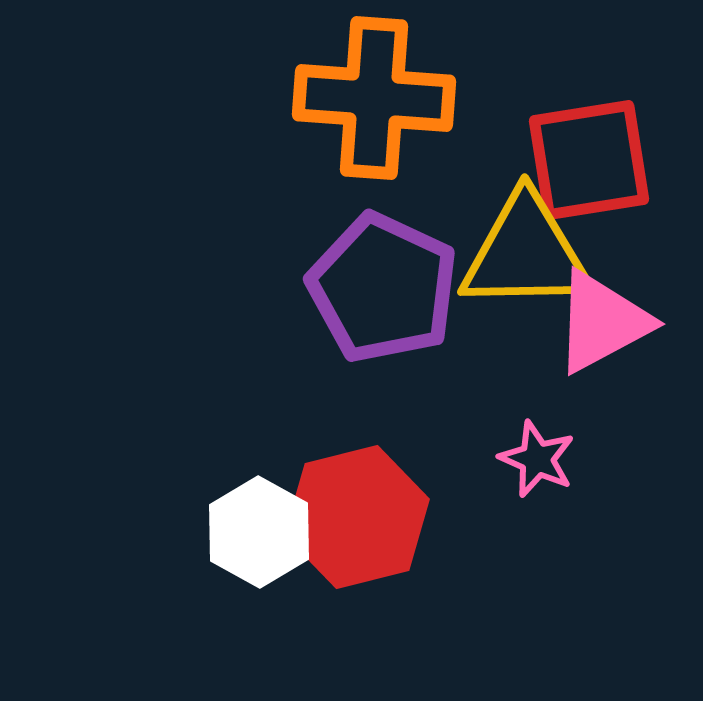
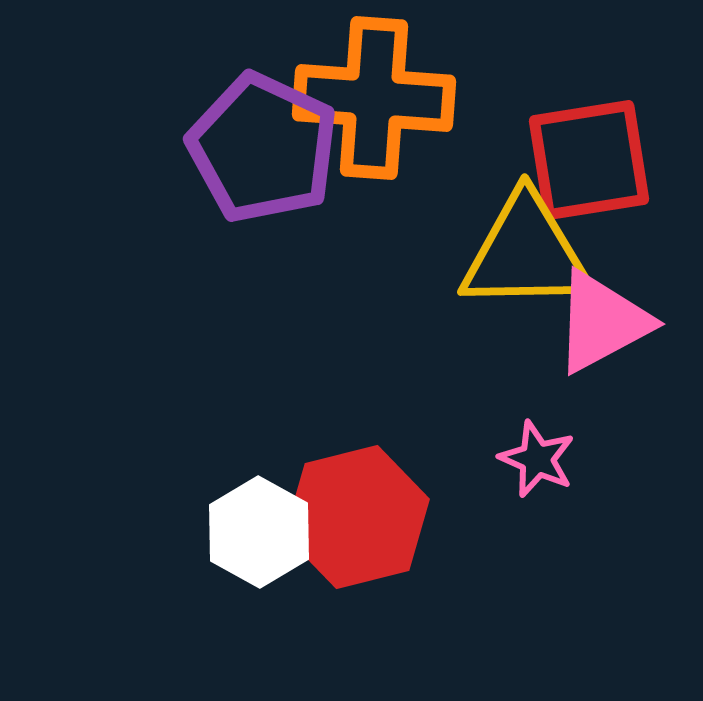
purple pentagon: moved 120 px left, 140 px up
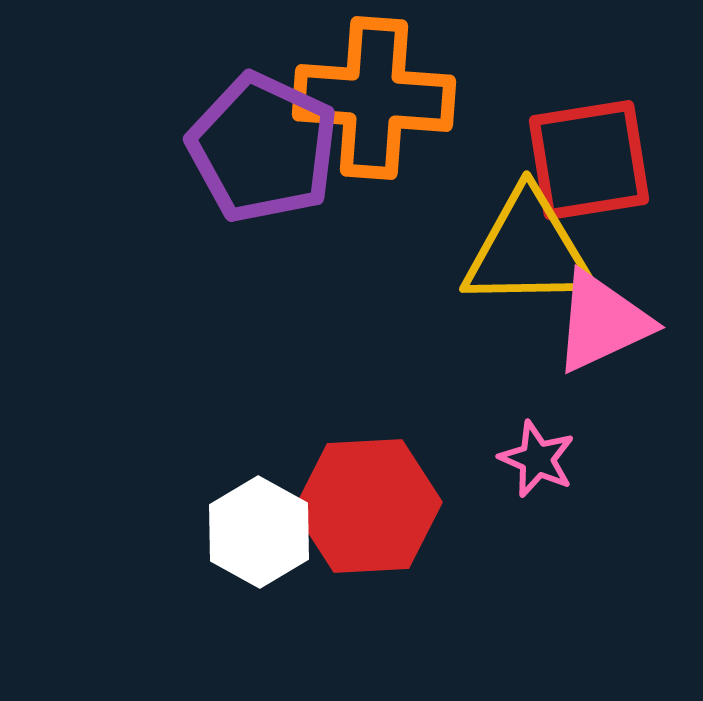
yellow triangle: moved 2 px right, 3 px up
pink triangle: rotated 3 degrees clockwise
red hexagon: moved 11 px right, 11 px up; rotated 11 degrees clockwise
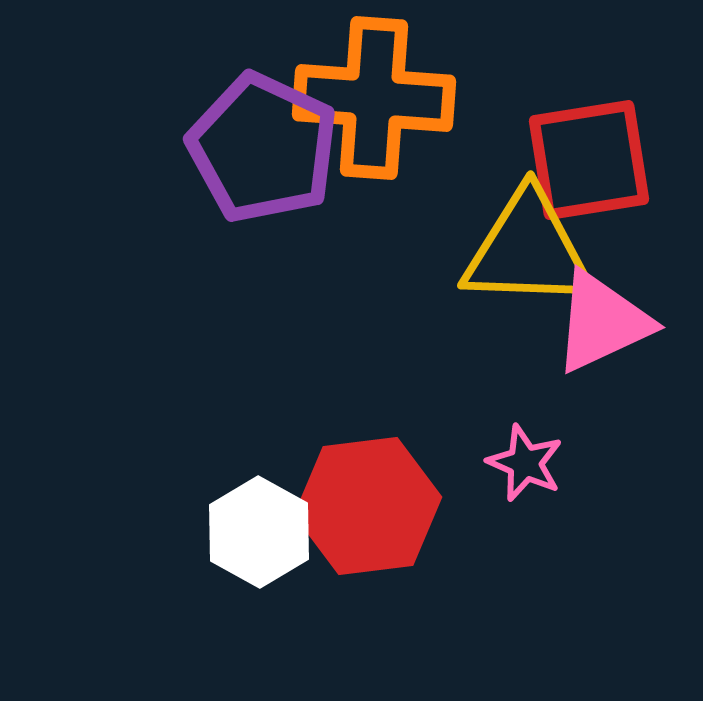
yellow triangle: rotated 3 degrees clockwise
pink star: moved 12 px left, 4 px down
red hexagon: rotated 4 degrees counterclockwise
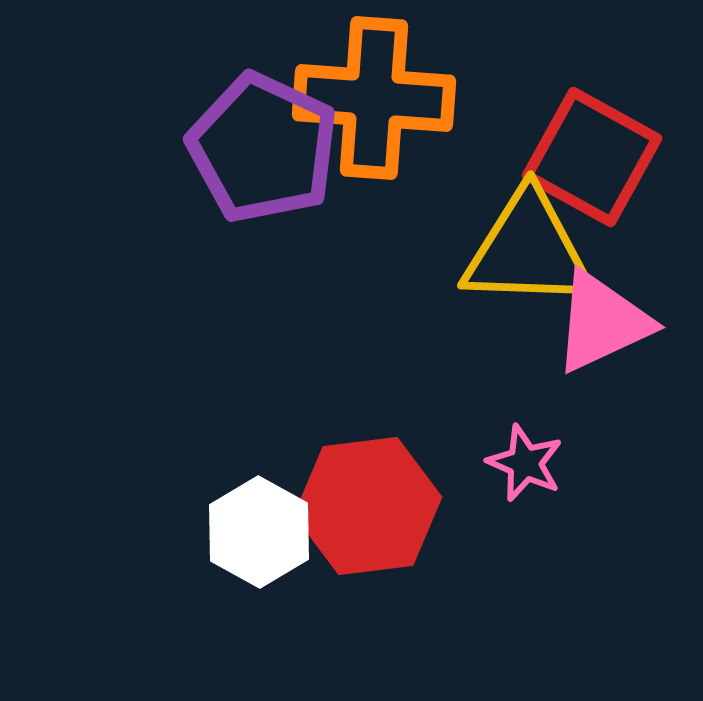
red square: moved 3 px right, 3 px up; rotated 38 degrees clockwise
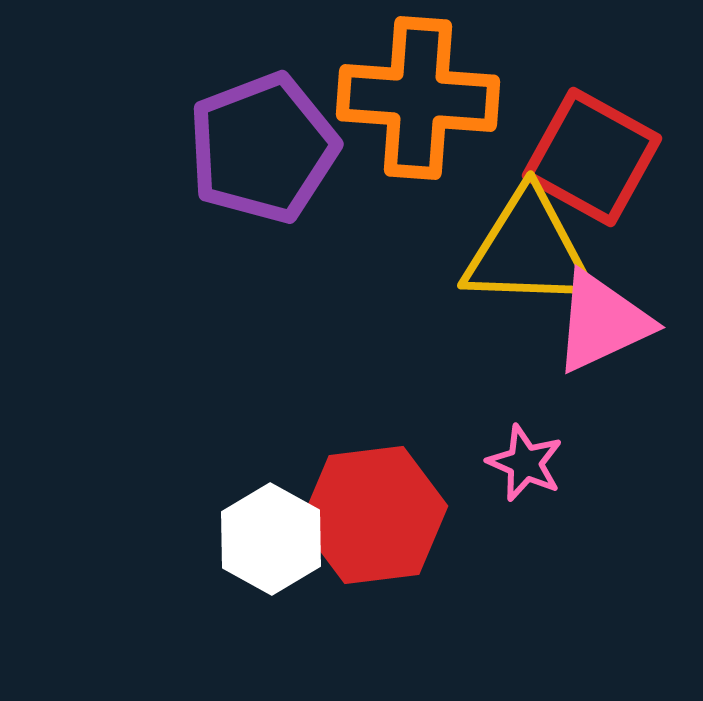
orange cross: moved 44 px right
purple pentagon: rotated 26 degrees clockwise
red hexagon: moved 6 px right, 9 px down
white hexagon: moved 12 px right, 7 px down
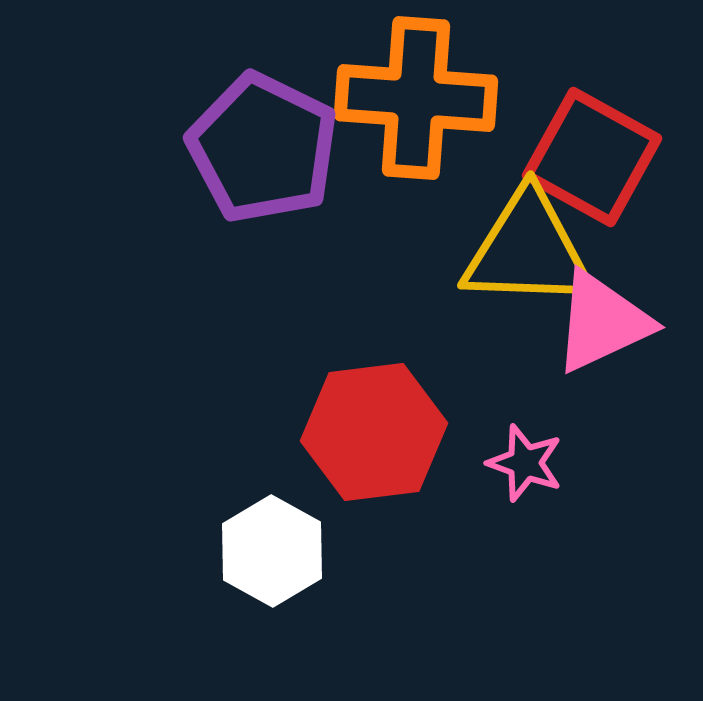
orange cross: moved 2 px left
purple pentagon: rotated 25 degrees counterclockwise
pink star: rotated 4 degrees counterclockwise
red hexagon: moved 83 px up
white hexagon: moved 1 px right, 12 px down
